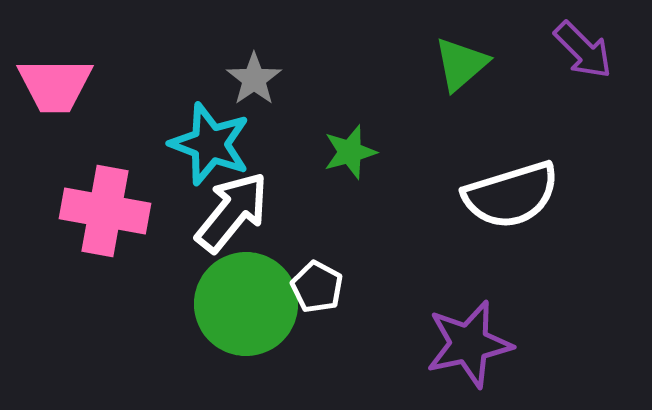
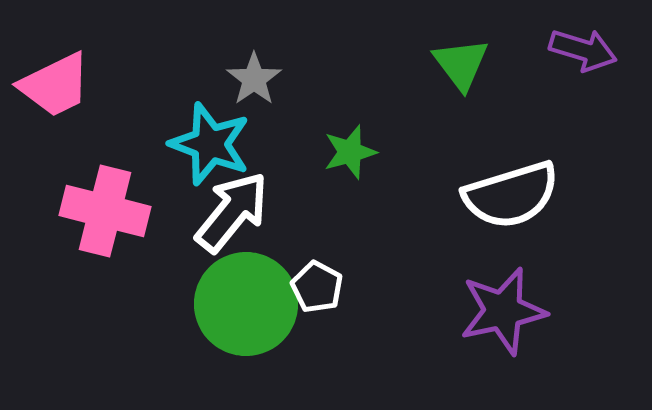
purple arrow: rotated 28 degrees counterclockwise
green triangle: rotated 26 degrees counterclockwise
pink trapezoid: rotated 26 degrees counterclockwise
pink cross: rotated 4 degrees clockwise
purple star: moved 34 px right, 33 px up
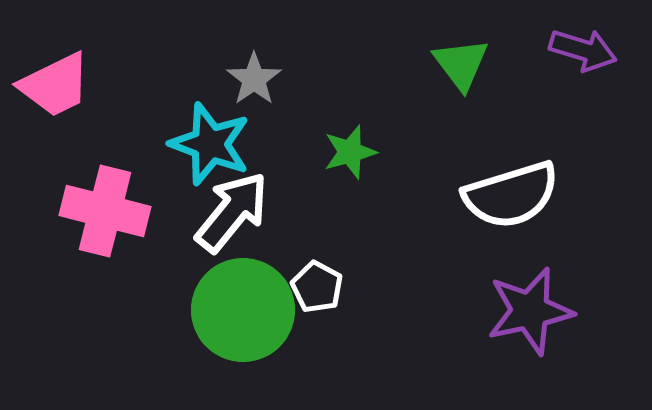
green circle: moved 3 px left, 6 px down
purple star: moved 27 px right
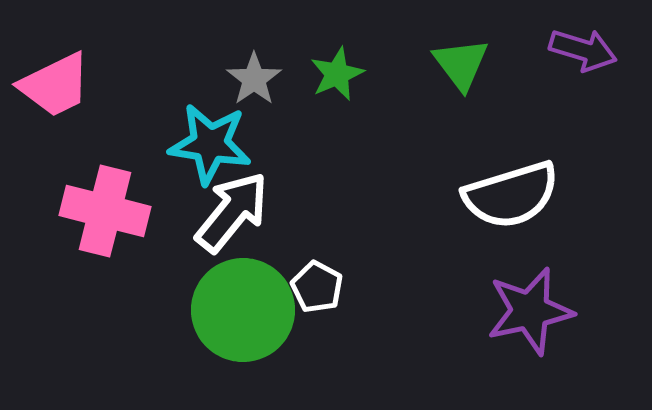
cyan star: rotated 12 degrees counterclockwise
green star: moved 13 px left, 78 px up; rotated 8 degrees counterclockwise
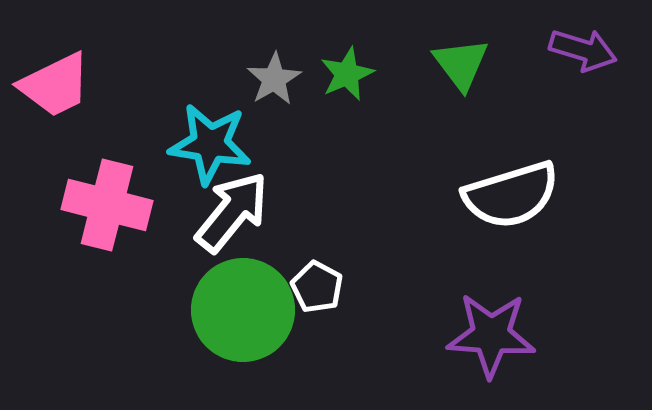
green star: moved 10 px right
gray star: moved 20 px right; rotated 4 degrees clockwise
pink cross: moved 2 px right, 6 px up
purple star: moved 39 px left, 24 px down; rotated 16 degrees clockwise
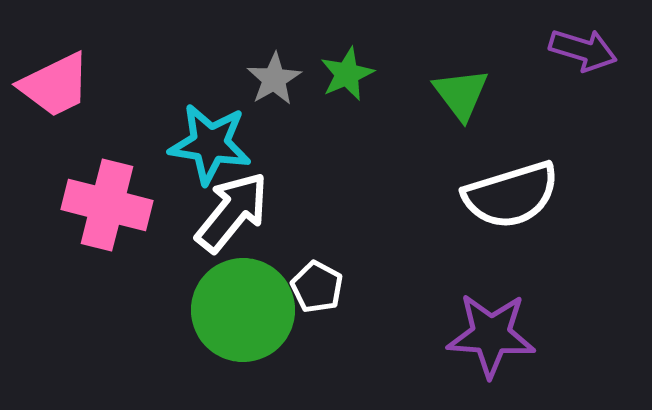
green triangle: moved 30 px down
